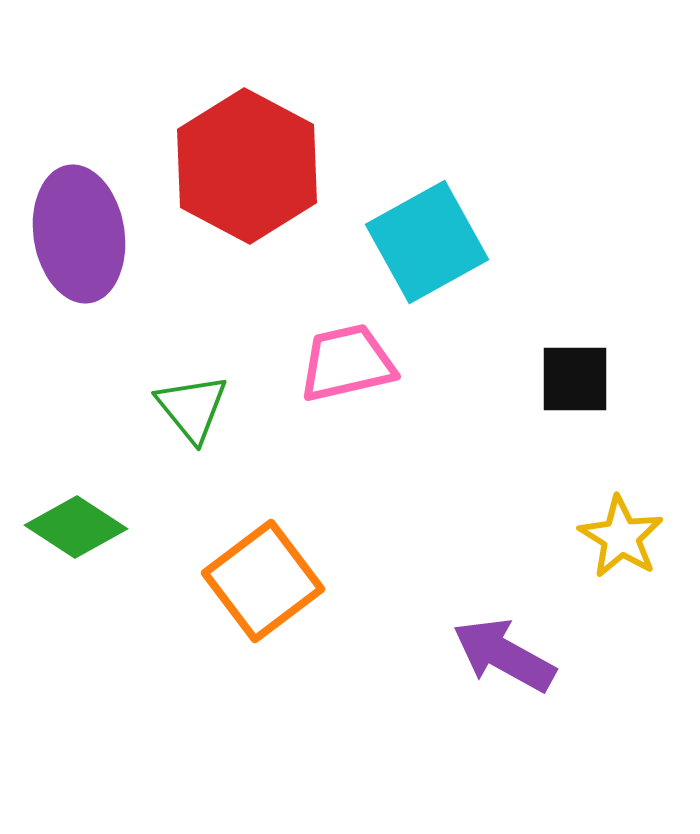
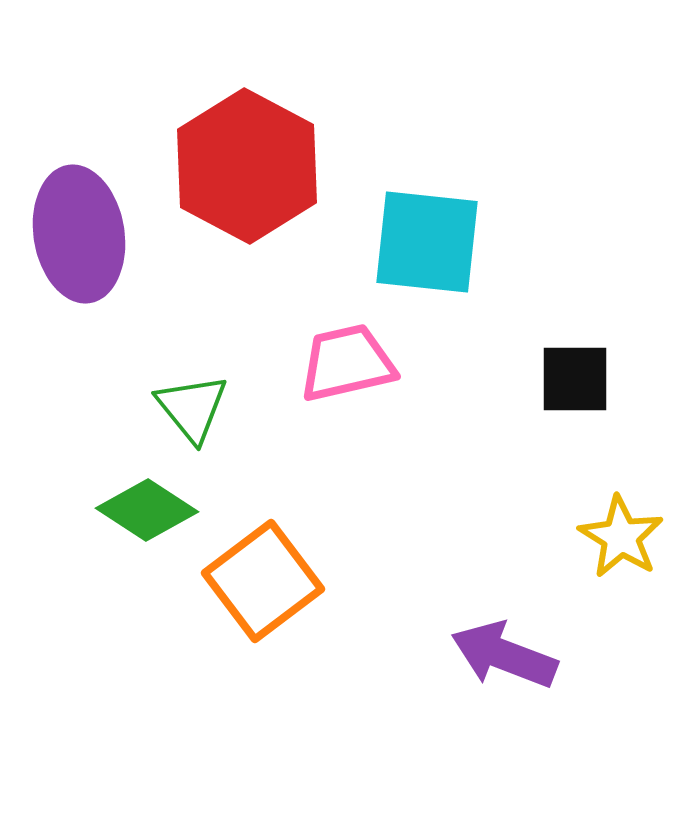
cyan square: rotated 35 degrees clockwise
green diamond: moved 71 px right, 17 px up
purple arrow: rotated 8 degrees counterclockwise
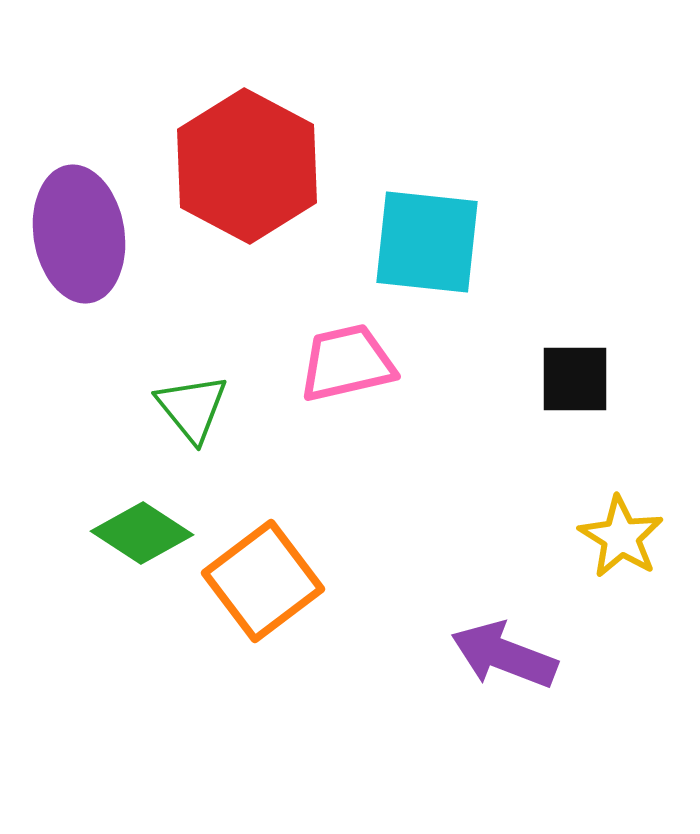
green diamond: moved 5 px left, 23 px down
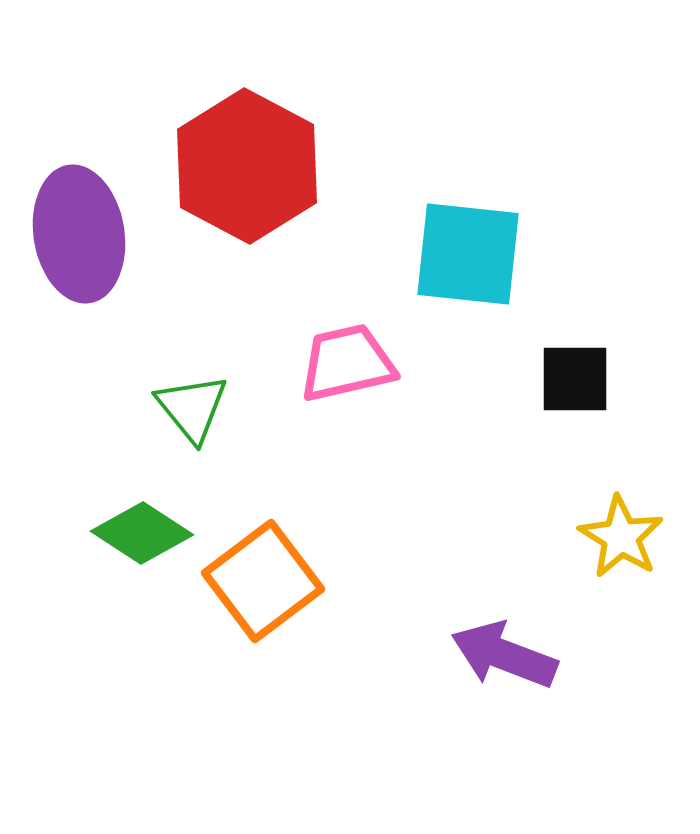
cyan square: moved 41 px right, 12 px down
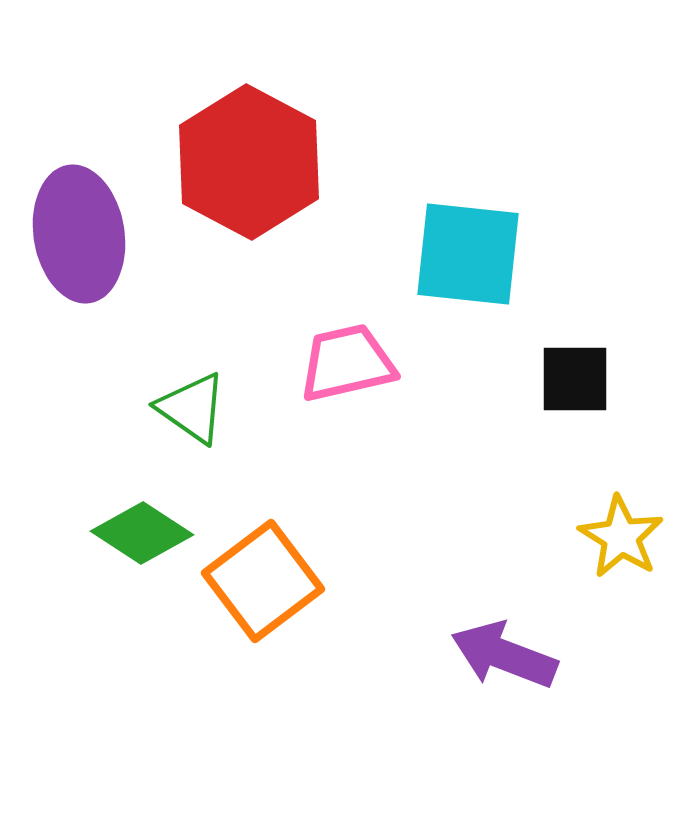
red hexagon: moved 2 px right, 4 px up
green triangle: rotated 16 degrees counterclockwise
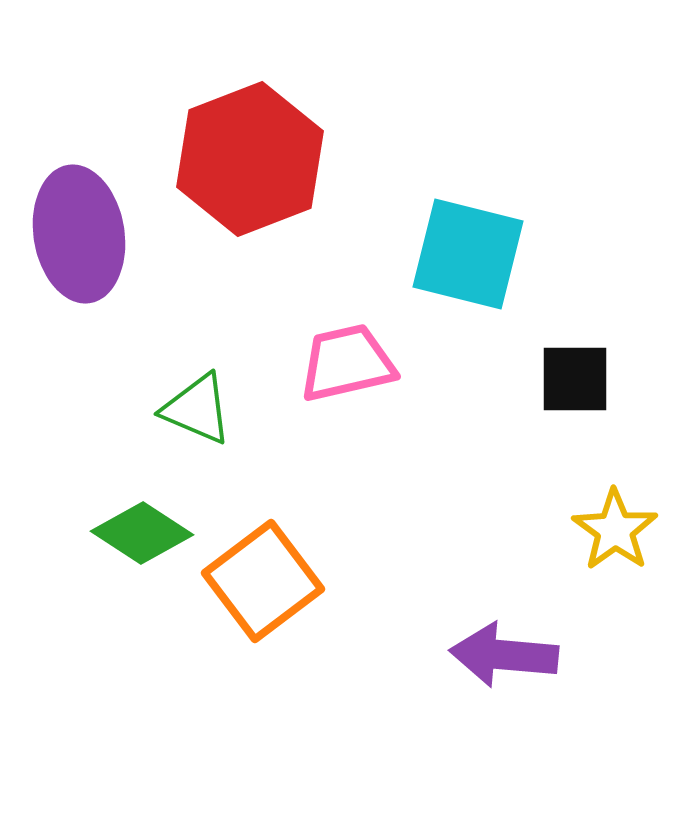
red hexagon: moved 1 px right, 3 px up; rotated 11 degrees clockwise
cyan square: rotated 8 degrees clockwise
green triangle: moved 5 px right, 1 px down; rotated 12 degrees counterclockwise
yellow star: moved 6 px left, 7 px up; rotated 4 degrees clockwise
purple arrow: rotated 16 degrees counterclockwise
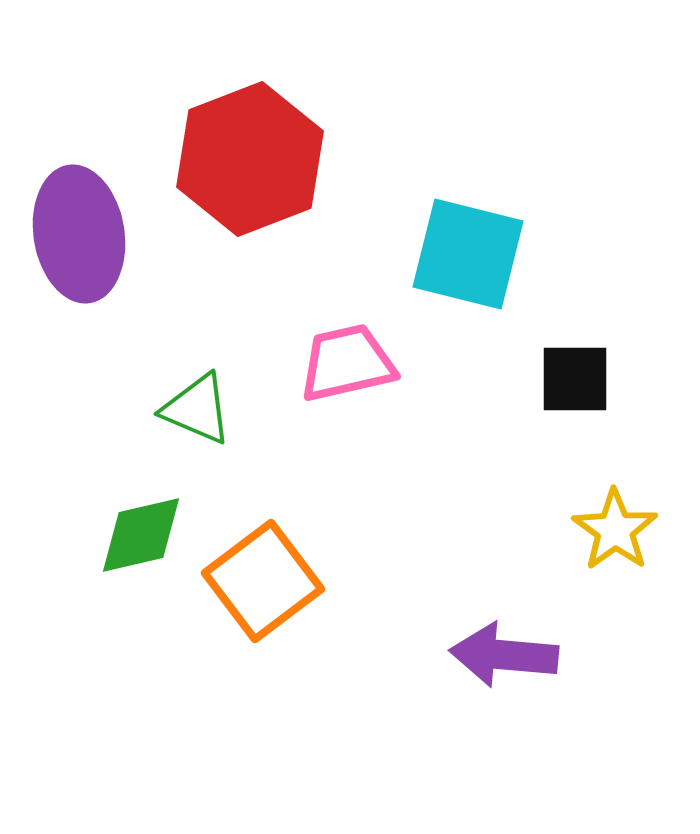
green diamond: moved 1 px left, 2 px down; rotated 46 degrees counterclockwise
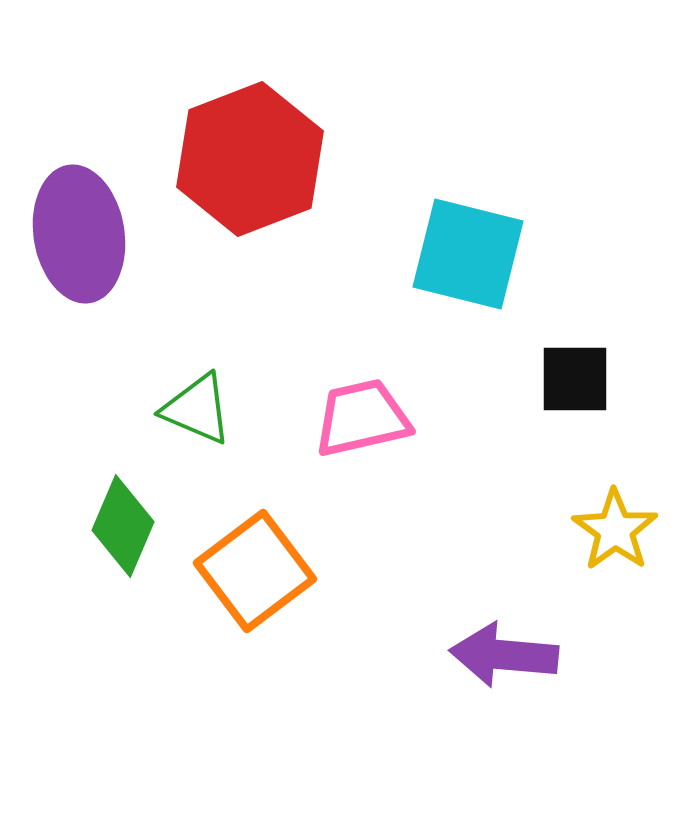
pink trapezoid: moved 15 px right, 55 px down
green diamond: moved 18 px left, 9 px up; rotated 54 degrees counterclockwise
orange square: moved 8 px left, 10 px up
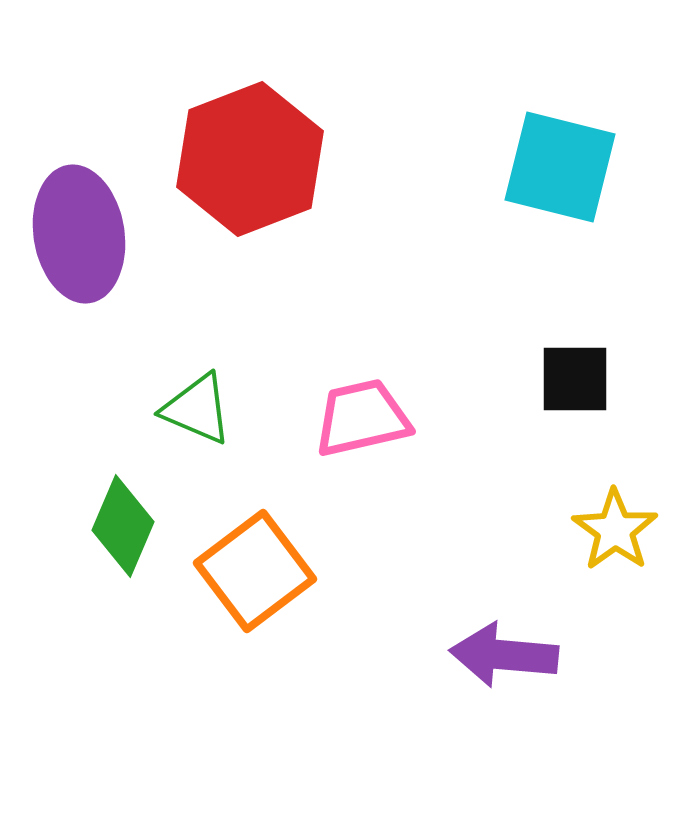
cyan square: moved 92 px right, 87 px up
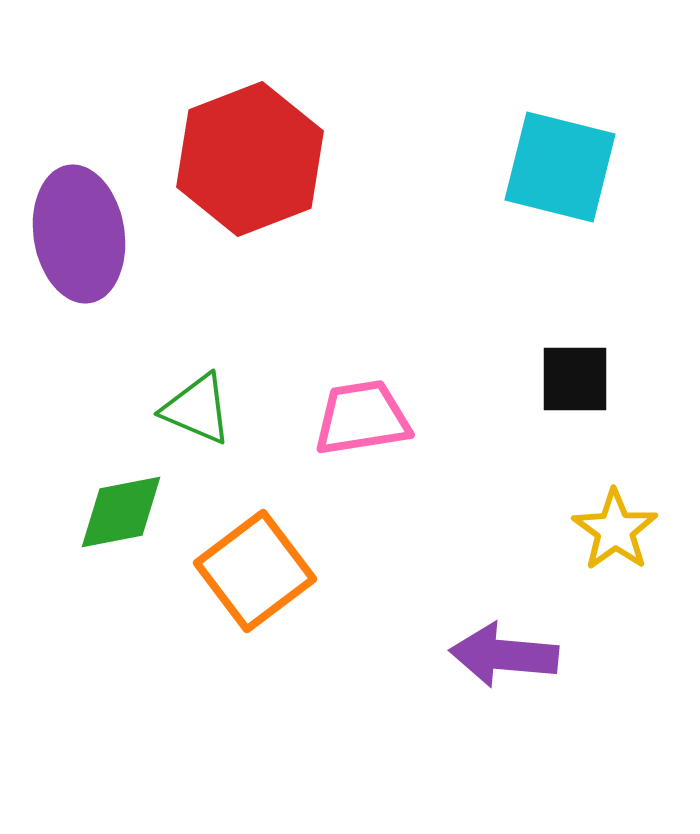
pink trapezoid: rotated 4 degrees clockwise
green diamond: moved 2 px left, 14 px up; rotated 56 degrees clockwise
